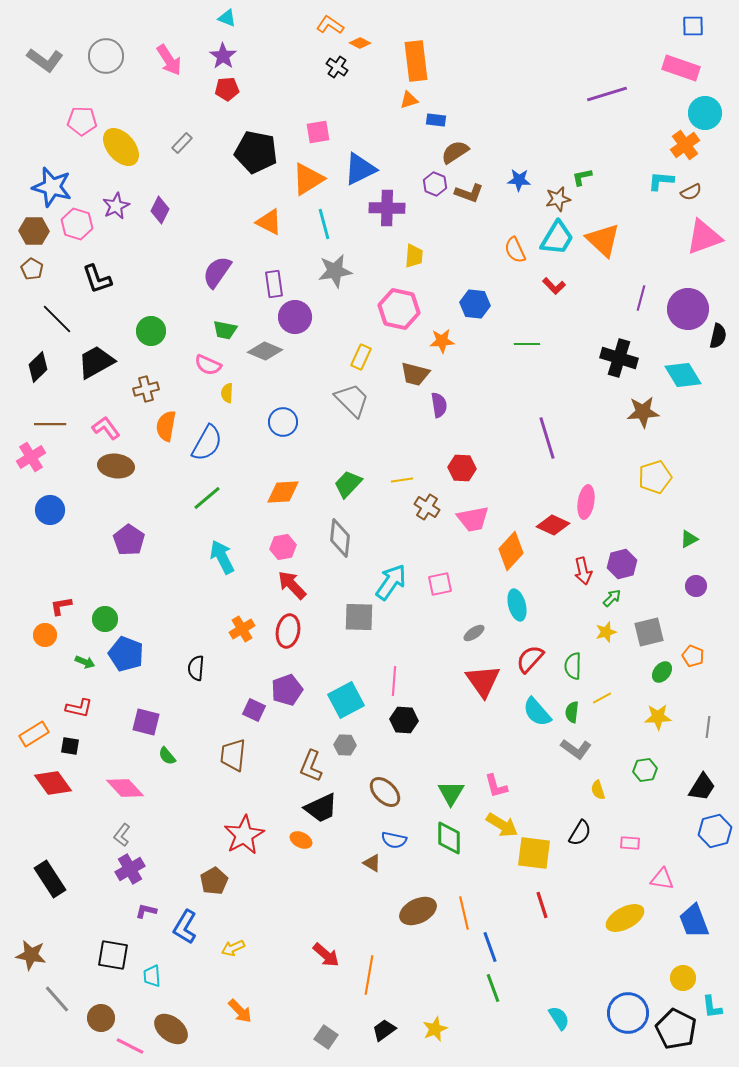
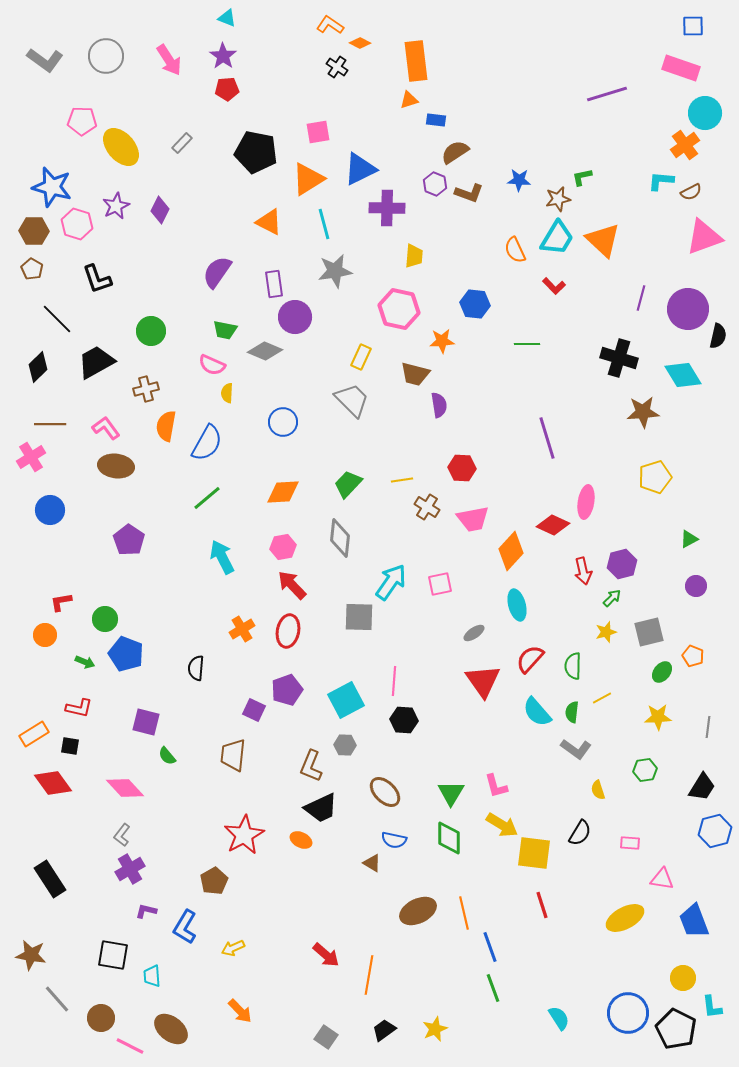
pink semicircle at (208, 365): moved 4 px right
red L-shape at (61, 606): moved 4 px up
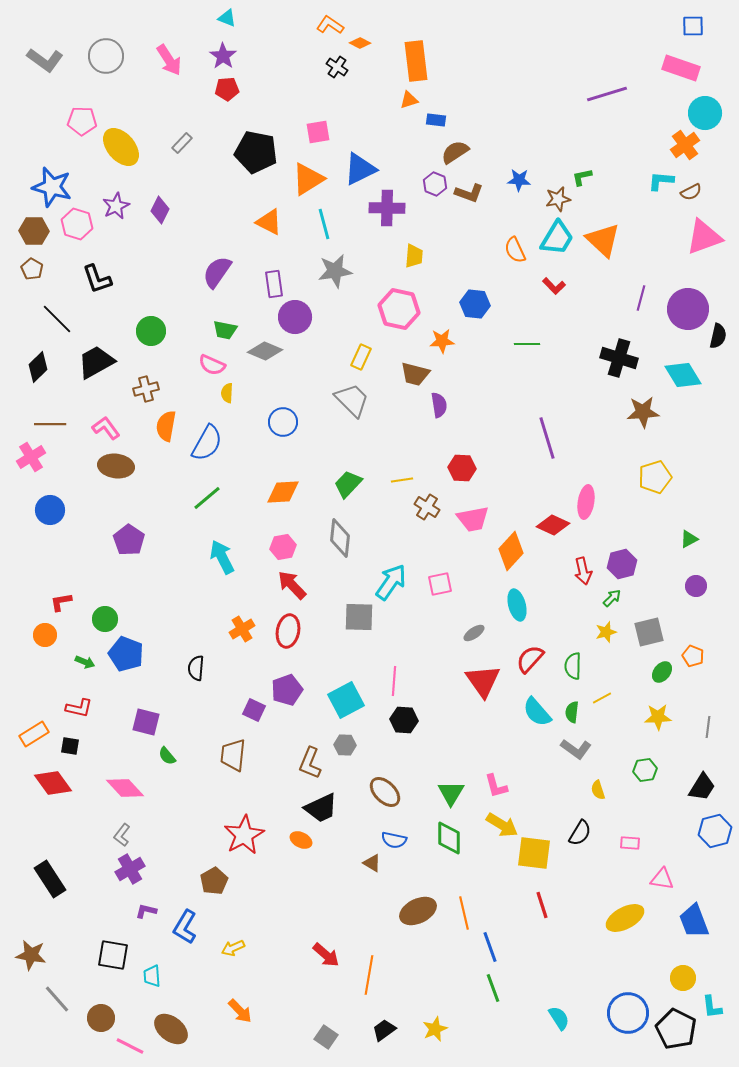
brown L-shape at (311, 766): moved 1 px left, 3 px up
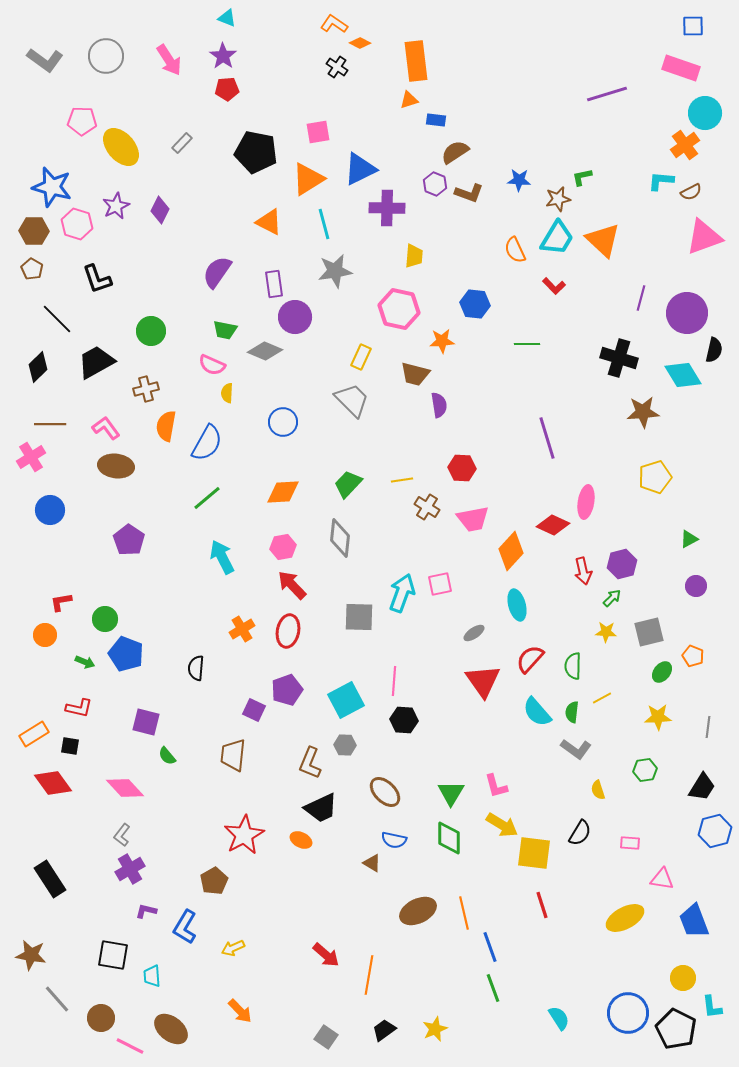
orange L-shape at (330, 25): moved 4 px right, 1 px up
purple circle at (688, 309): moved 1 px left, 4 px down
black semicircle at (718, 336): moved 4 px left, 14 px down
cyan arrow at (391, 582): moved 11 px right, 11 px down; rotated 15 degrees counterclockwise
yellow star at (606, 632): rotated 20 degrees clockwise
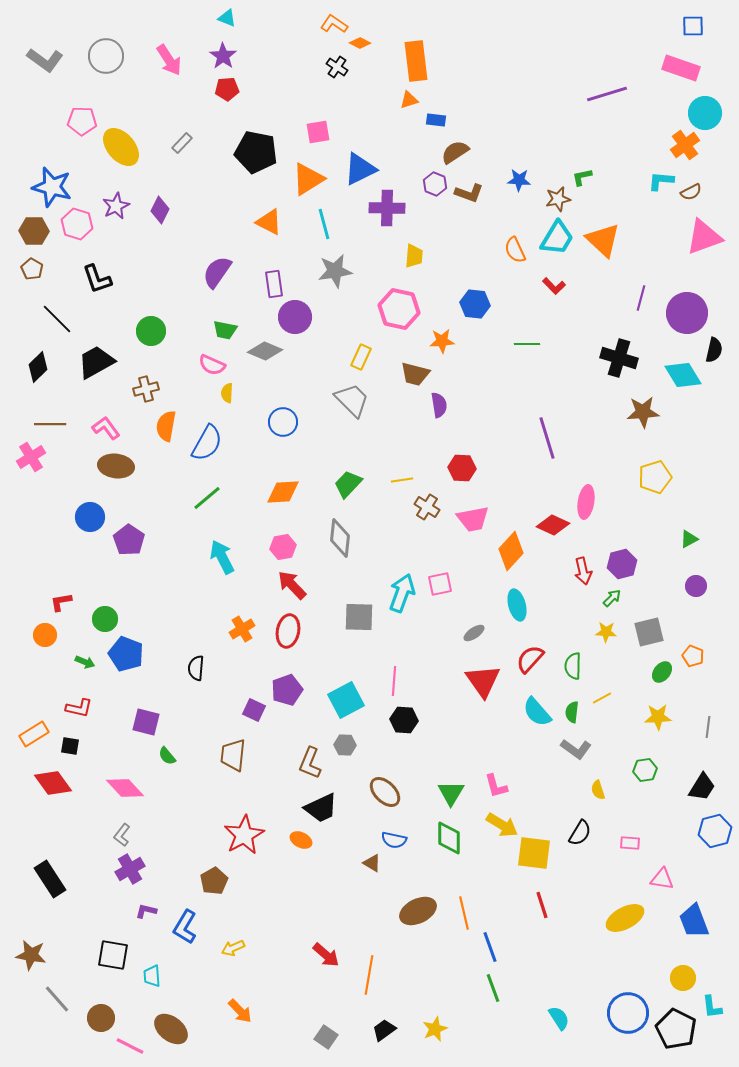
blue circle at (50, 510): moved 40 px right, 7 px down
